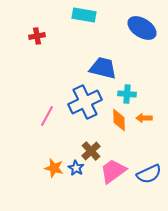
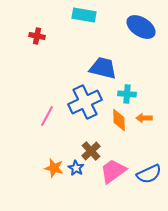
blue ellipse: moved 1 px left, 1 px up
red cross: rotated 21 degrees clockwise
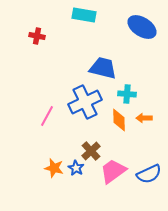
blue ellipse: moved 1 px right
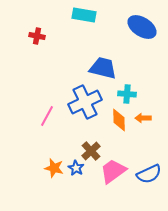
orange arrow: moved 1 px left
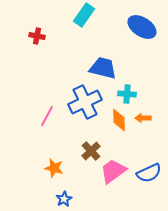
cyan rectangle: rotated 65 degrees counterclockwise
blue star: moved 12 px left, 31 px down; rotated 14 degrees clockwise
blue semicircle: moved 1 px up
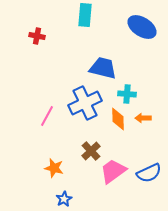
cyan rectangle: moved 1 px right; rotated 30 degrees counterclockwise
blue cross: moved 1 px down
orange diamond: moved 1 px left, 1 px up
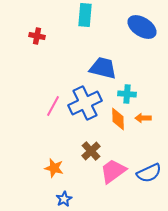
pink line: moved 6 px right, 10 px up
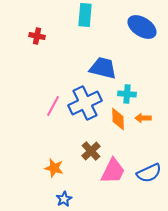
pink trapezoid: rotated 152 degrees clockwise
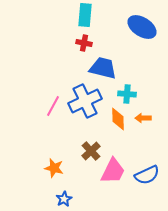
red cross: moved 47 px right, 7 px down
blue cross: moved 2 px up
blue semicircle: moved 2 px left, 2 px down
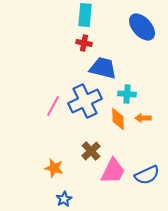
blue ellipse: rotated 16 degrees clockwise
